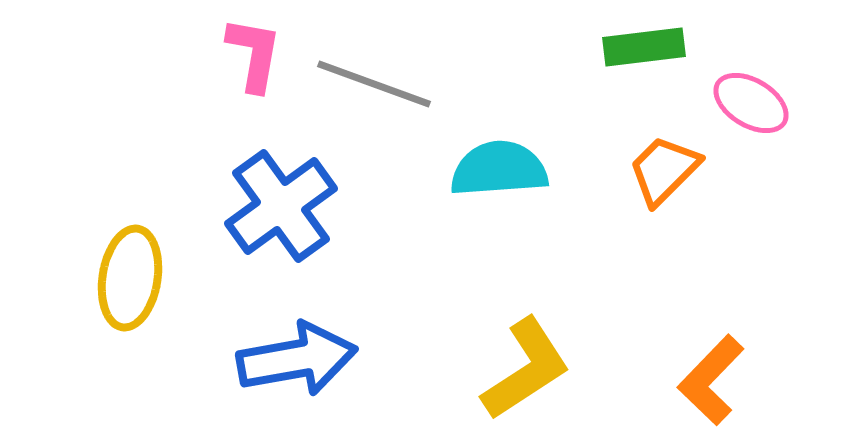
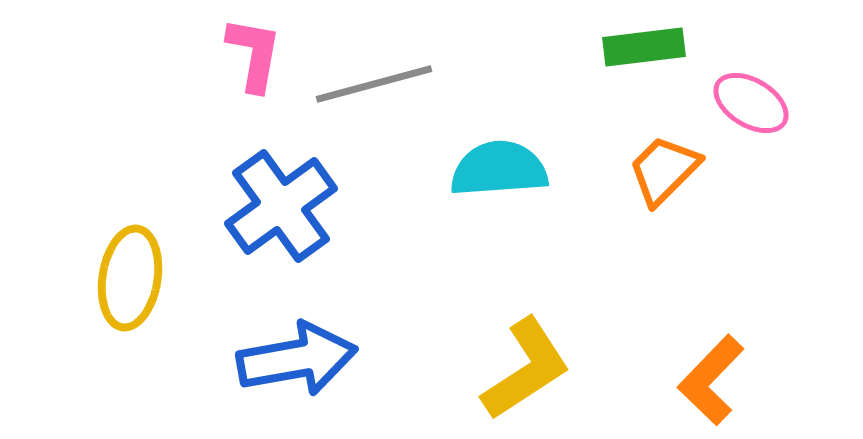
gray line: rotated 35 degrees counterclockwise
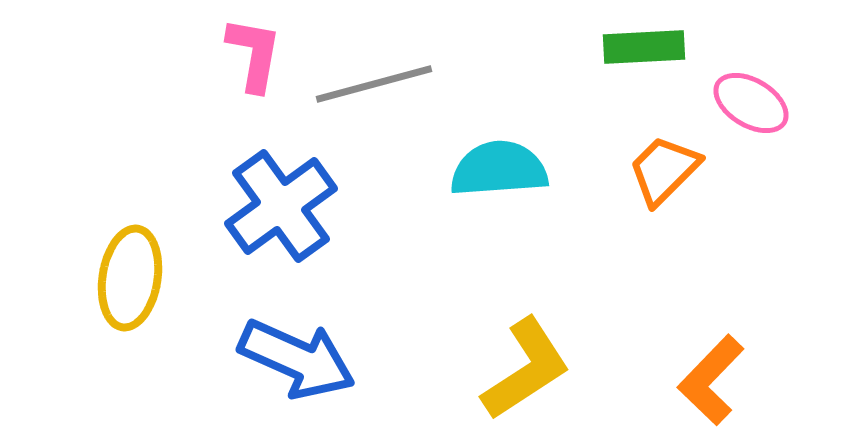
green rectangle: rotated 4 degrees clockwise
blue arrow: rotated 34 degrees clockwise
